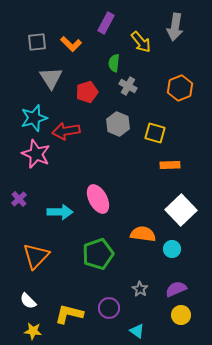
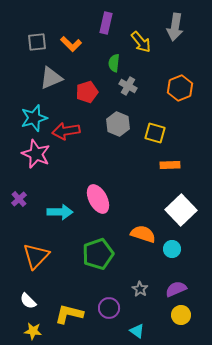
purple rectangle: rotated 15 degrees counterclockwise
gray triangle: rotated 40 degrees clockwise
orange semicircle: rotated 10 degrees clockwise
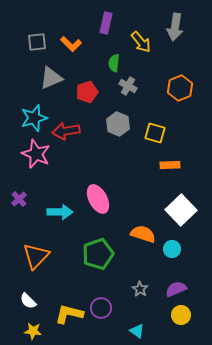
purple circle: moved 8 px left
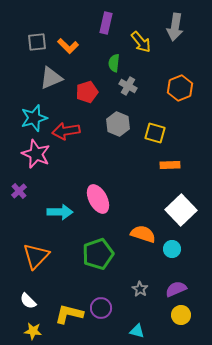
orange L-shape: moved 3 px left, 2 px down
purple cross: moved 8 px up
cyan triangle: rotated 21 degrees counterclockwise
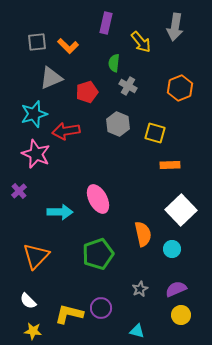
cyan star: moved 4 px up
orange semicircle: rotated 60 degrees clockwise
gray star: rotated 14 degrees clockwise
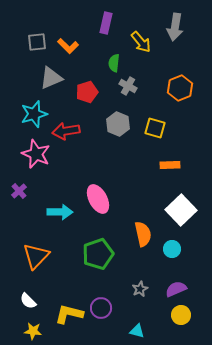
yellow square: moved 5 px up
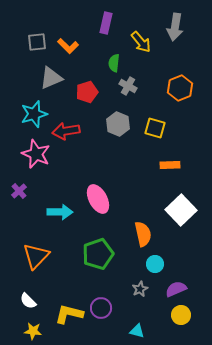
cyan circle: moved 17 px left, 15 px down
